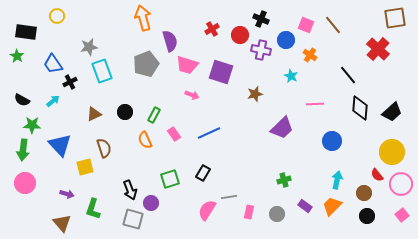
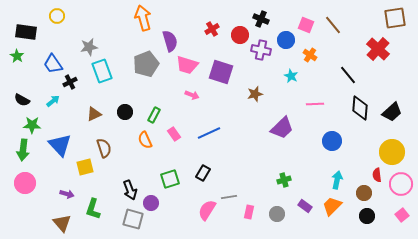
red semicircle at (377, 175): rotated 32 degrees clockwise
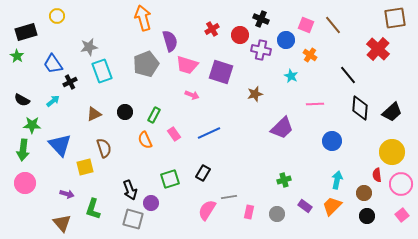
black rectangle at (26, 32): rotated 25 degrees counterclockwise
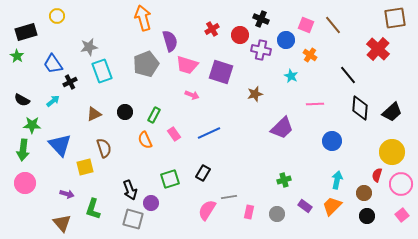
red semicircle at (377, 175): rotated 24 degrees clockwise
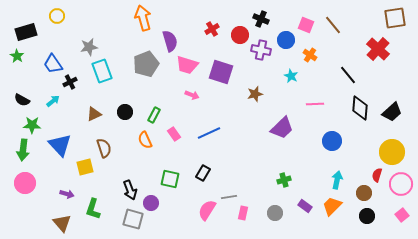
green square at (170, 179): rotated 30 degrees clockwise
pink rectangle at (249, 212): moved 6 px left, 1 px down
gray circle at (277, 214): moved 2 px left, 1 px up
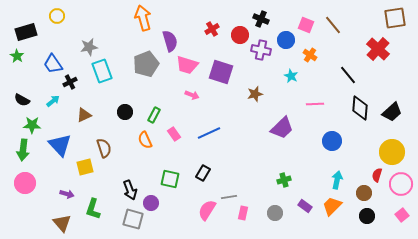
brown triangle at (94, 114): moved 10 px left, 1 px down
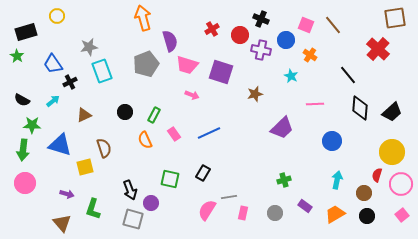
blue triangle at (60, 145): rotated 30 degrees counterclockwise
orange trapezoid at (332, 206): moved 3 px right, 8 px down; rotated 15 degrees clockwise
